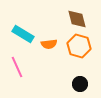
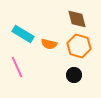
orange semicircle: rotated 21 degrees clockwise
black circle: moved 6 px left, 9 px up
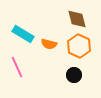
orange hexagon: rotated 10 degrees clockwise
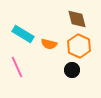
black circle: moved 2 px left, 5 px up
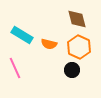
cyan rectangle: moved 1 px left, 1 px down
orange hexagon: moved 1 px down
pink line: moved 2 px left, 1 px down
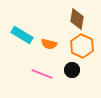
brown diamond: rotated 25 degrees clockwise
orange hexagon: moved 3 px right, 1 px up
pink line: moved 27 px right, 6 px down; rotated 45 degrees counterclockwise
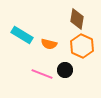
black circle: moved 7 px left
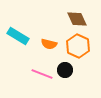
brown diamond: rotated 35 degrees counterclockwise
cyan rectangle: moved 4 px left, 1 px down
orange hexagon: moved 4 px left
